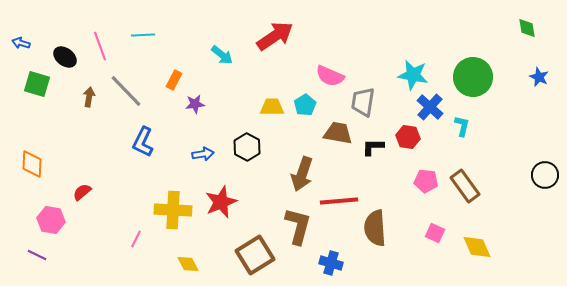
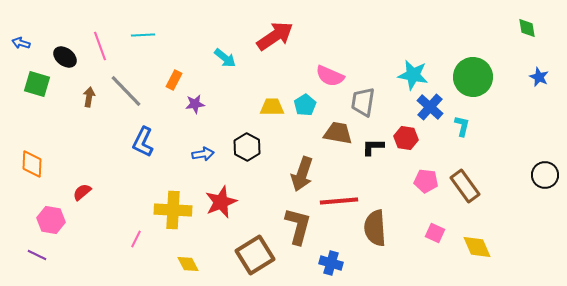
cyan arrow at (222, 55): moved 3 px right, 3 px down
red hexagon at (408, 137): moved 2 px left, 1 px down
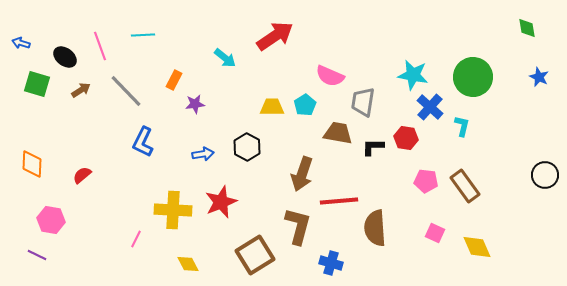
brown arrow at (89, 97): moved 8 px left, 7 px up; rotated 48 degrees clockwise
red semicircle at (82, 192): moved 17 px up
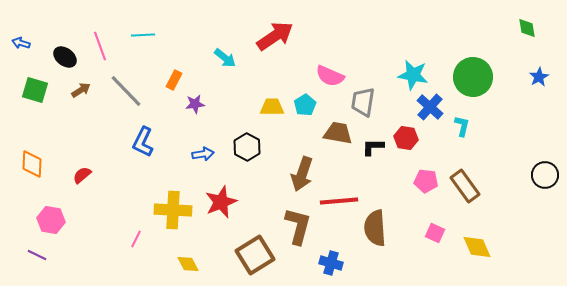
blue star at (539, 77): rotated 18 degrees clockwise
green square at (37, 84): moved 2 px left, 6 px down
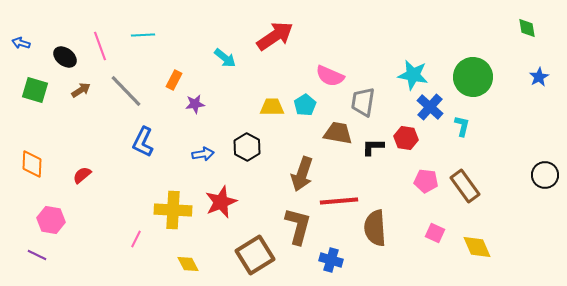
blue cross at (331, 263): moved 3 px up
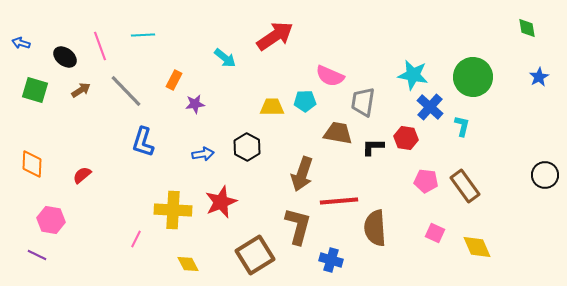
cyan pentagon at (305, 105): moved 4 px up; rotated 30 degrees clockwise
blue L-shape at (143, 142): rotated 8 degrees counterclockwise
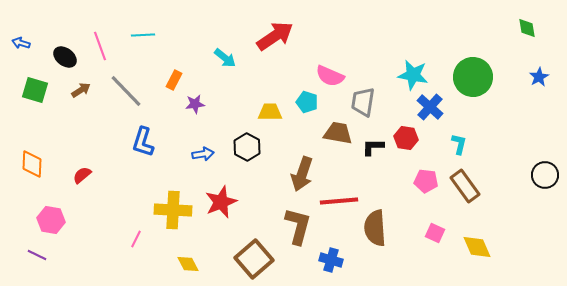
cyan pentagon at (305, 101): moved 2 px right, 1 px down; rotated 20 degrees clockwise
yellow trapezoid at (272, 107): moved 2 px left, 5 px down
cyan L-shape at (462, 126): moved 3 px left, 18 px down
brown square at (255, 255): moved 1 px left, 4 px down; rotated 9 degrees counterclockwise
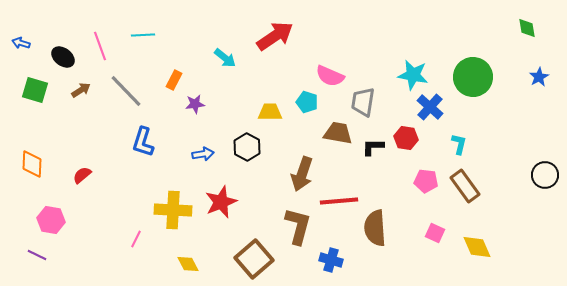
black ellipse at (65, 57): moved 2 px left
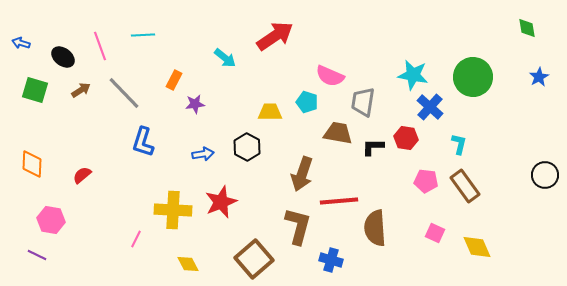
gray line at (126, 91): moved 2 px left, 2 px down
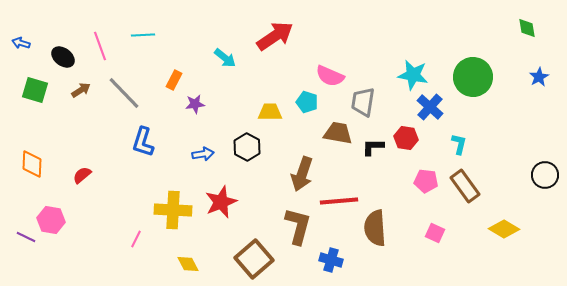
yellow diamond at (477, 247): moved 27 px right, 18 px up; rotated 36 degrees counterclockwise
purple line at (37, 255): moved 11 px left, 18 px up
